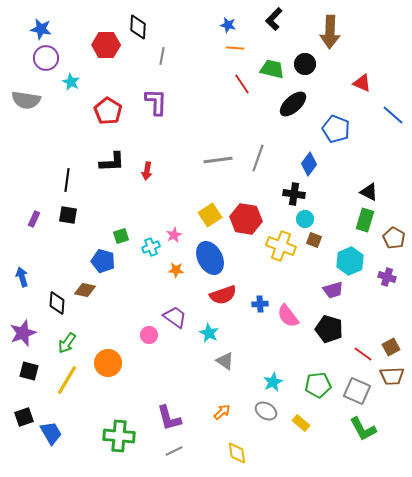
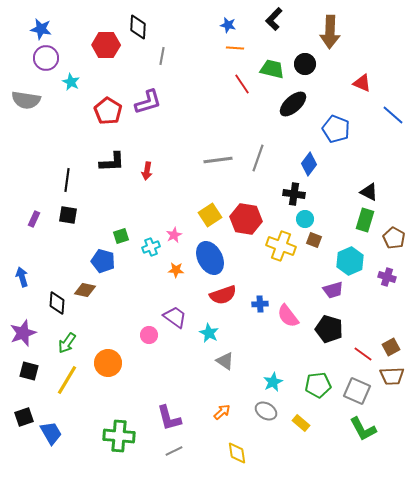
purple L-shape at (156, 102): moved 8 px left; rotated 72 degrees clockwise
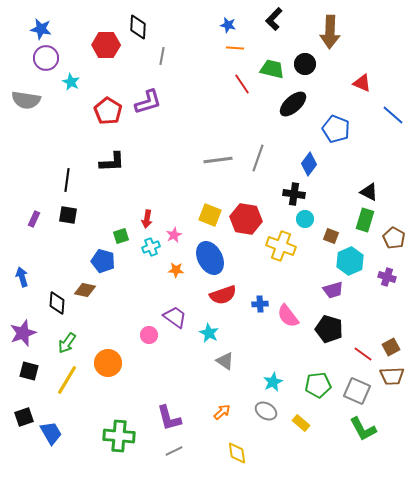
red arrow at (147, 171): moved 48 px down
yellow square at (210, 215): rotated 35 degrees counterclockwise
brown square at (314, 240): moved 17 px right, 4 px up
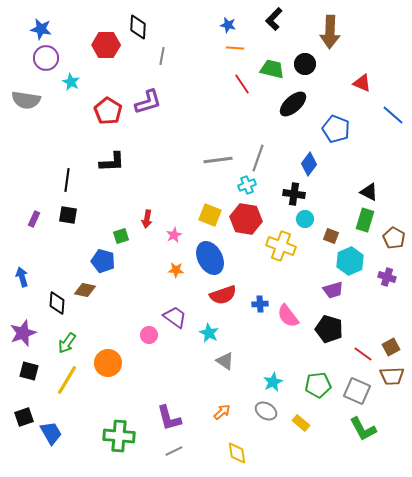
cyan cross at (151, 247): moved 96 px right, 62 px up
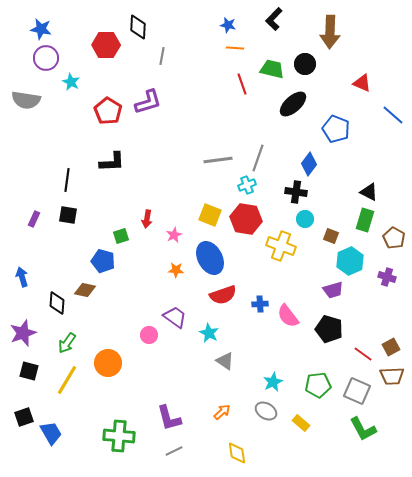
red line at (242, 84): rotated 15 degrees clockwise
black cross at (294, 194): moved 2 px right, 2 px up
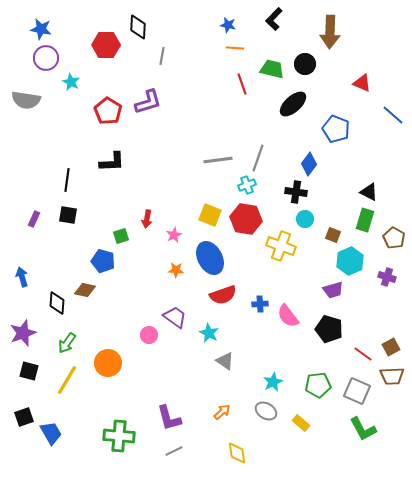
brown square at (331, 236): moved 2 px right, 1 px up
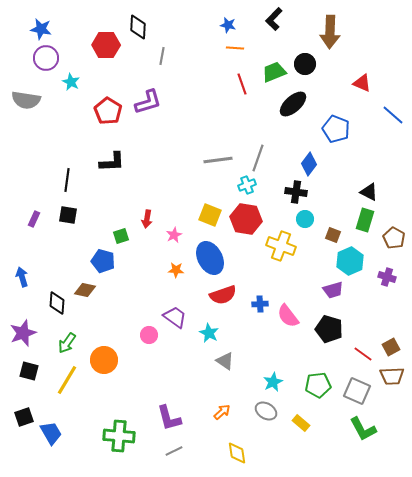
green trapezoid at (272, 69): moved 2 px right, 3 px down; rotated 35 degrees counterclockwise
orange circle at (108, 363): moved 4 px left, 3 px up
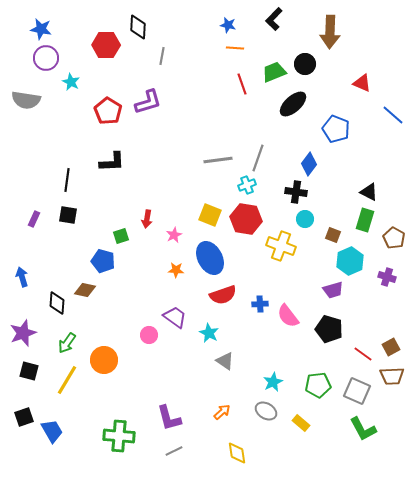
blue trapezoid at (51, 433): moved 1 px right, 2 px up
